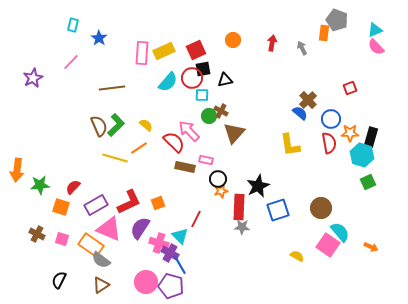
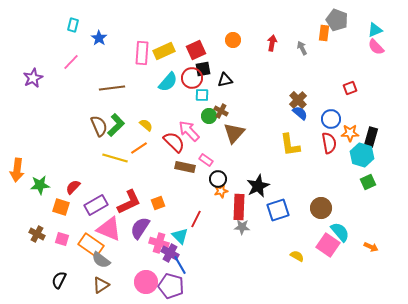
brown cross at (308, 100): moved 10 px left
pink rectangle at (206, 160): rotated 24 degrees clockwise
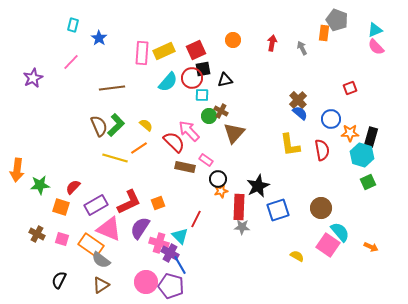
red semicircle at (329, 143): moved 7 px left, 7 px down
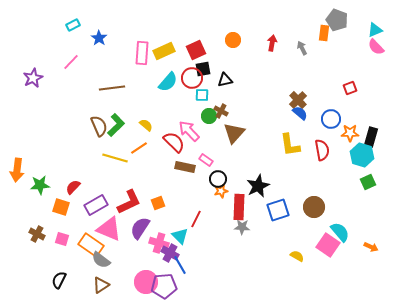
cyan rectangle at (73, 25): rotated 48 degrees clockwise
brown circle at (321, 208): moved 7 px left, 1 px up
purple pentagon at (171, 286): moved 7 px left; rotated 20 degrees counterclockwise
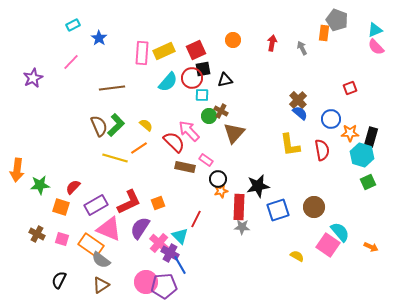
black star at (258, 186): rotated 15 degrees clockwise
pink cross at (159, 243): rotated 24 degrees clockwise
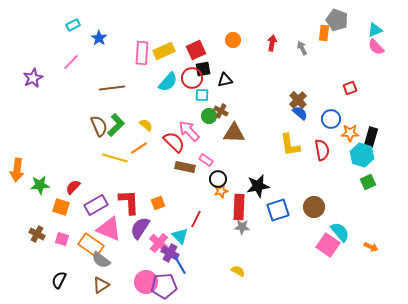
brown triangle at (234, 133): rotated 50 degrees clockwise
red L-shape at (129, 202): rotated 68 degrees counterclockwise
yellow semicircle at (297, 256): moved 59 px left, 15 px down
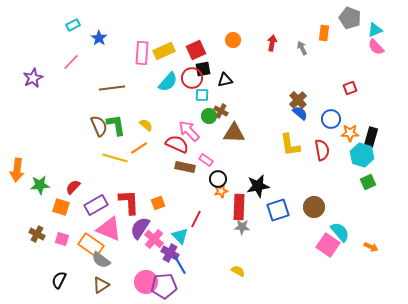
gray pentagon at (337, 20): moved 13 px right, 2 px up
green L-shape at (116, 125): rotated 55 degrees counterclockwise
red semicircle at (174, 142): moved 3 px right, 2 px down; rotated 20 degrees counterclockwise
pink cross at (159, 243): moved 5 px left, 4 px up
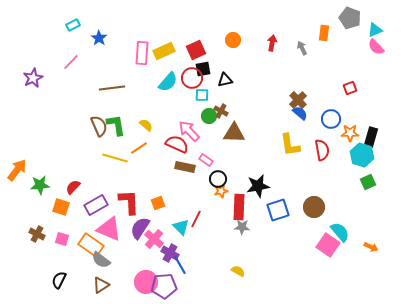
orange arrow at (17, 170): rotated 150 degrees counterclockwise
cyan triangle at (180, 236): moved 1 px right, 9 px up
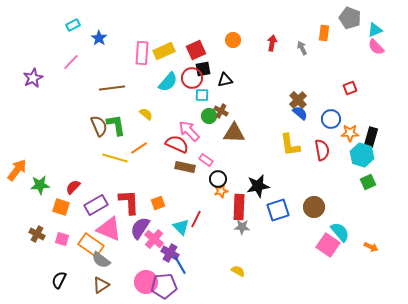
yellow semicircle at (146, 125): moved 11 px up
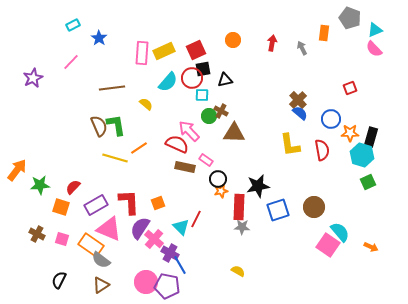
pink semicircle at (376, 47): moved 2 px left, 2 px down
yellow semicircle at (146, 114): moved 10 px up
purple pentagon at (164, 286): moved 3 px right; rotated 15 degrees clockwise
